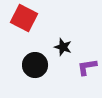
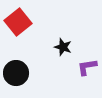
red square: moved 6 px left, 4 px down; rotated 24 degrees clockwise
black circle: moved 19 px left, 8 px down
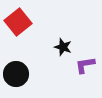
purple L-shape: moved 2 px left, 2 px up
black circle: moved 1 px down
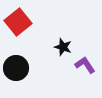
purple L-shape: rotated 65 degrees clockwise
black circle: moved 6 px up
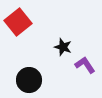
black circle: moved 13 px right, 12 px down
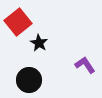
black star: moved 24 px left, 4 px up; rotated 12 degrees clockwise
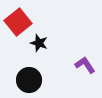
black star: rotated 12 degrees counterclockwise
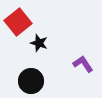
purple L-shape: moved 2 px left, 1 px up
black circle: moved 2 px right, 1 px down
